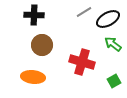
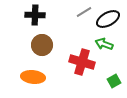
black cross: moved 1 px right
green arrow: moved 9 px left; rotated 18 degrees counterclockwise
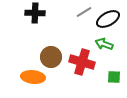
black cross: moved 2 px up
brown circle: moved 9 px right, 12 px down
green square: moved 4 px up; rotated 32 degrees clockwise
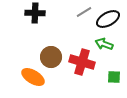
orange ellipse: rotated 25 degrees clockwise
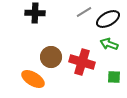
green arrow: moved 5 px right
orange ellipse: moved 2 px down
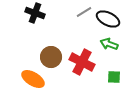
black cross: rotated 18 degrees clockwise
black ellipse: rotated 55 degrees clockwise
red cross: rotated 10 degrees clockwise
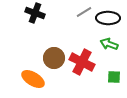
black ellipse: moved 1 px up; rotated 25 degrees counterclockwise
brown circle: moved 3 px right, 1 px down
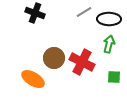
black ellipse: moved 1 px right, 1 px down
green arrow: rotated 84 degrees clockwise
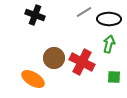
black cross: moved 2 px down
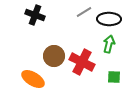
brown circle: moved 2 px up
